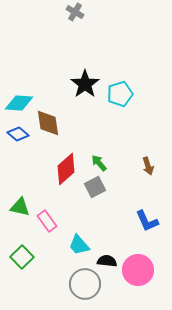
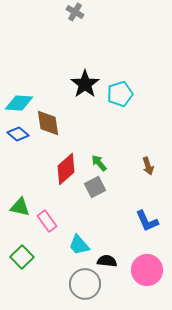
pink circle: moved 9 px right
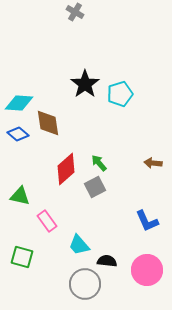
brown arrow: moved 5 px right, 3 px up; rotated 114 degrees clockwise
green triangle: moved 11 px up
green square: rotated 30 degrees counterclockwise
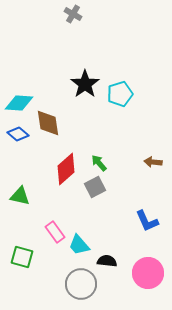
gray cross: moved 2 px left, 2 px down
brown arrow: moved 1 px up
pink rectangle: moved 8 px right, 11 px down
pink circle: moved 1 px right, 3 px down
gray circle: moved 4 px left
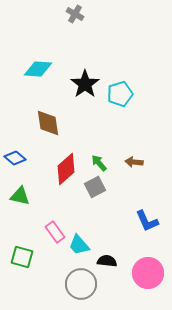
gray cross: moved 2 px right
cyan diamond: moved 19 px right, 34 px up
blue diamond: moved 3 px left, 24 px down
brown arrow: moved 19 px left
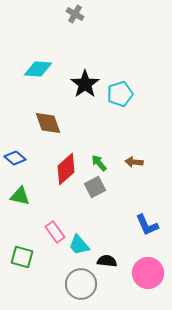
brown diamond: rotated 12 degrees counterclockwise
blue L-shape: moved 4 px down
